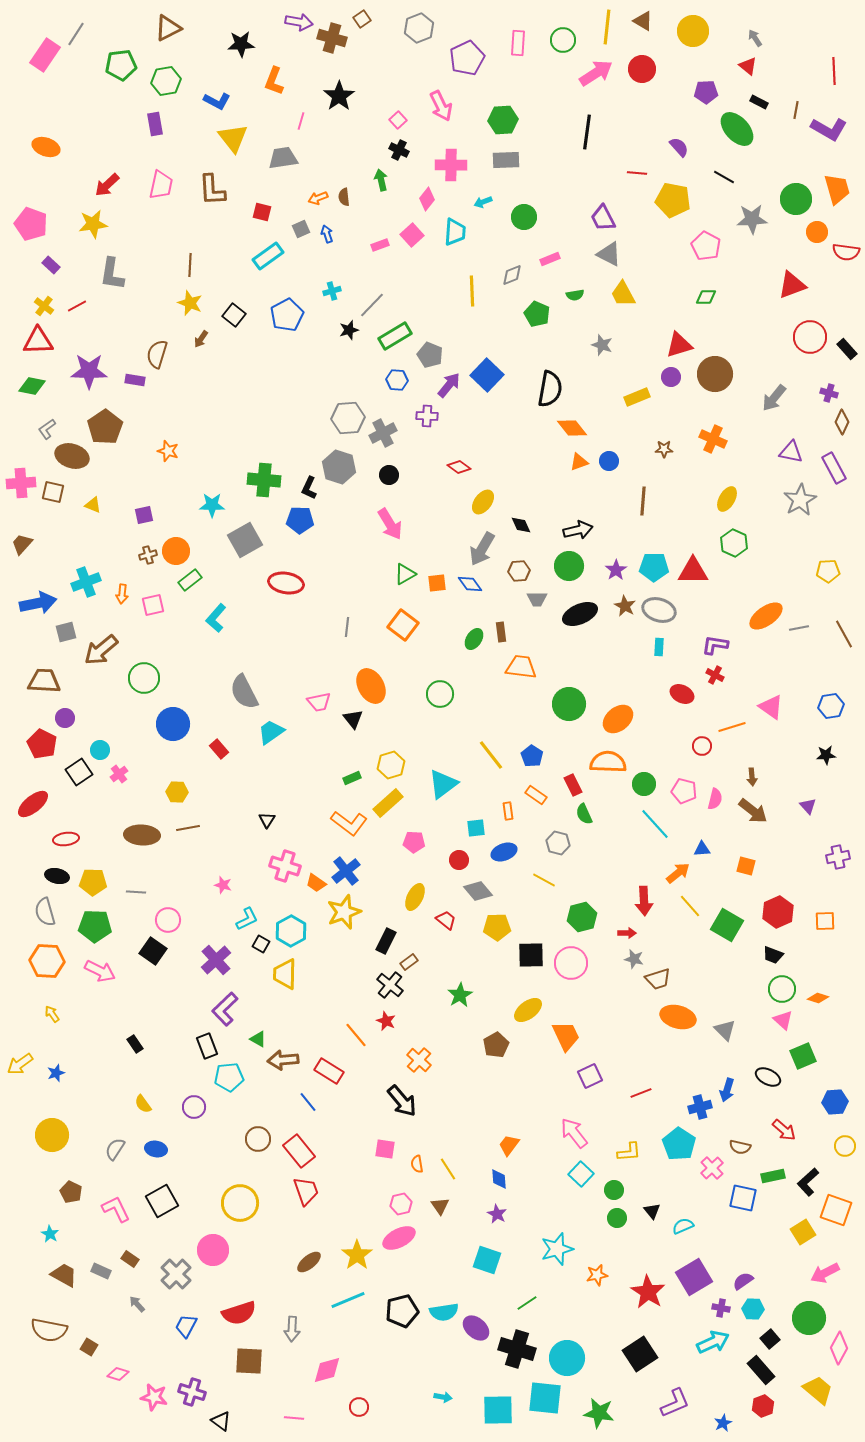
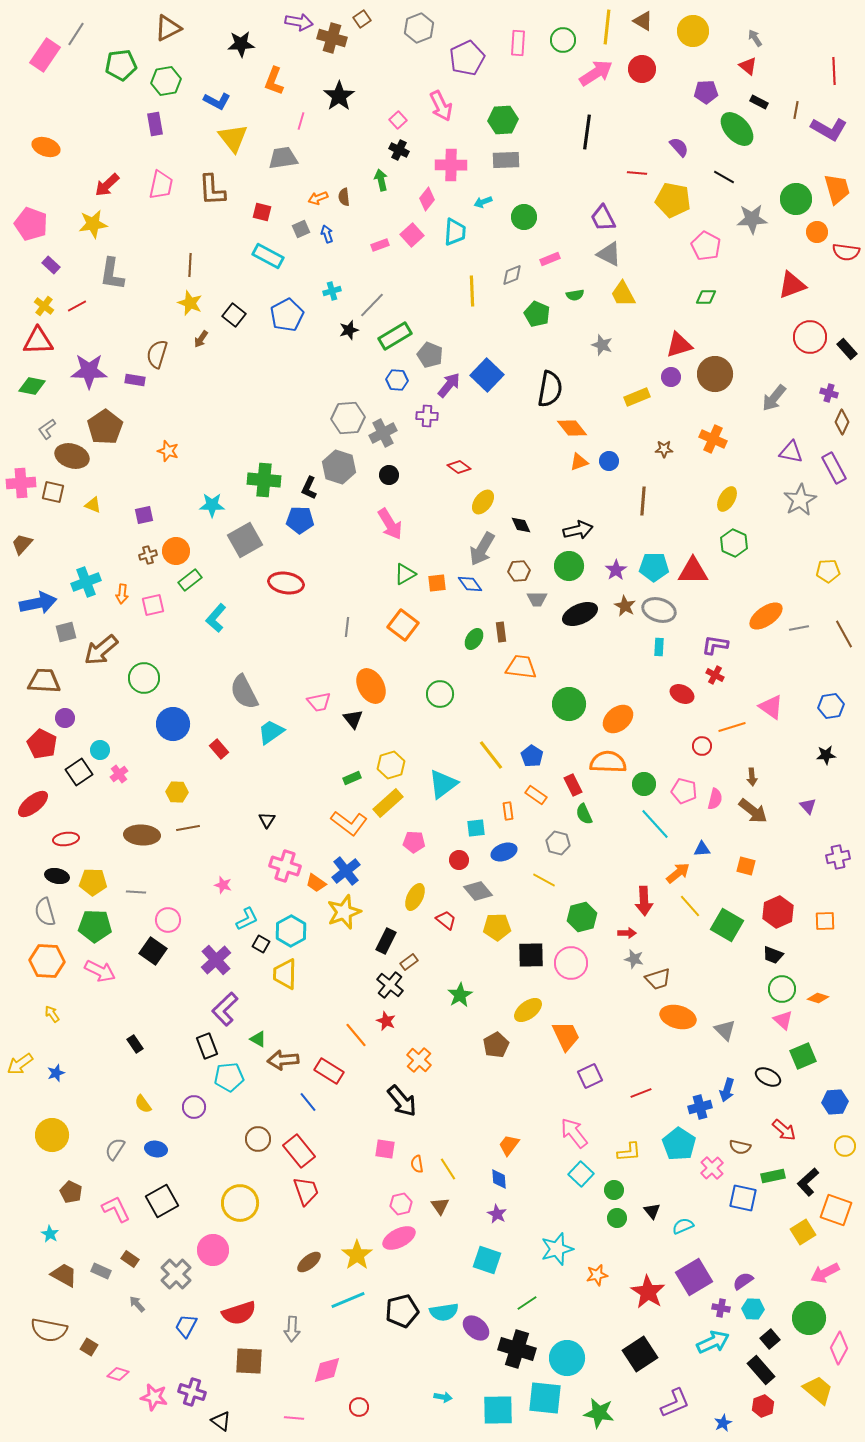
cyan rectangle at (268, 256): rotated 64 degrees clockwise
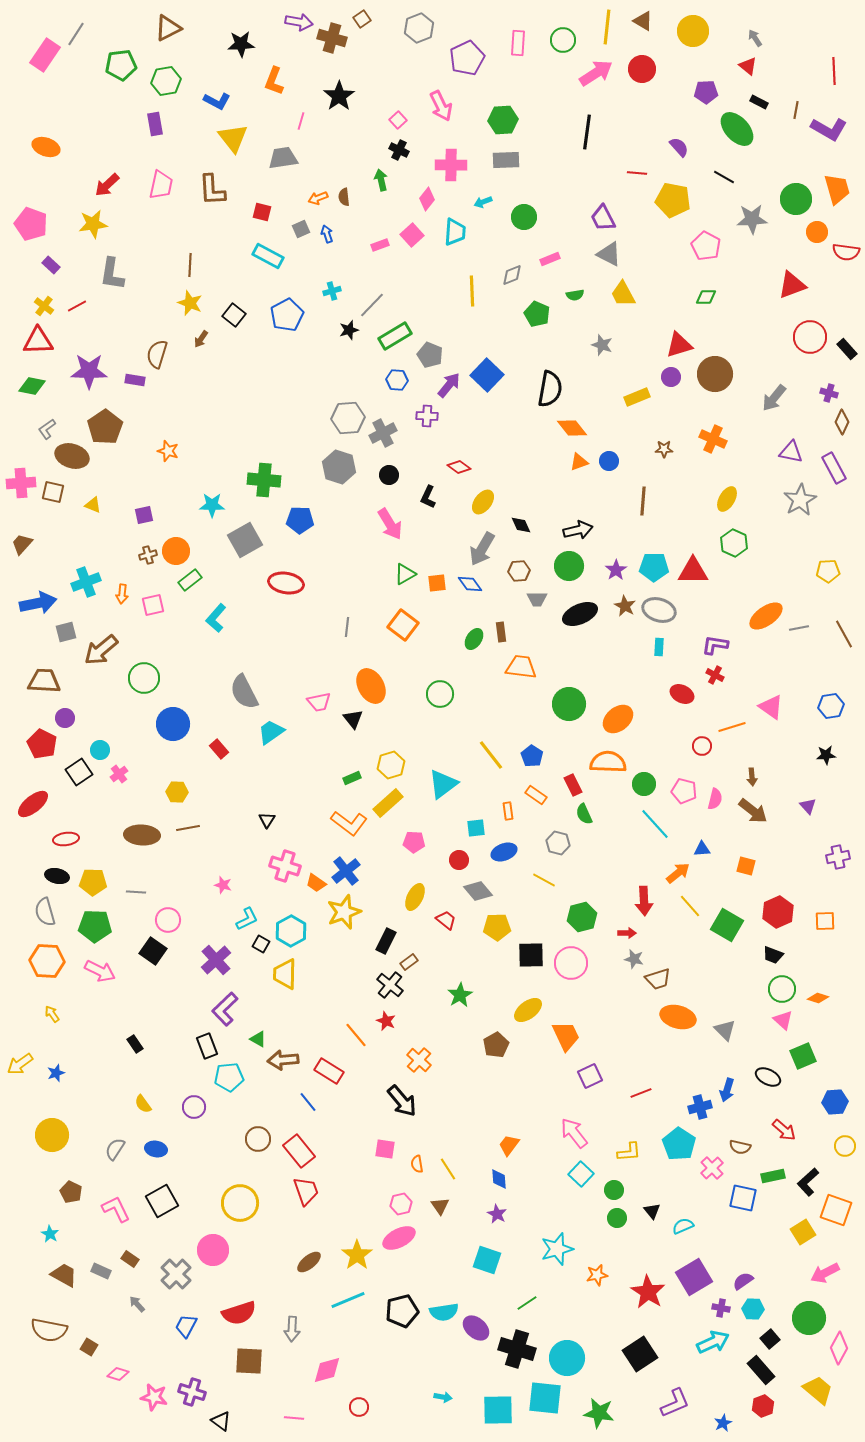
black L-shape at (309, 488): moved 119 px right, 9 px down
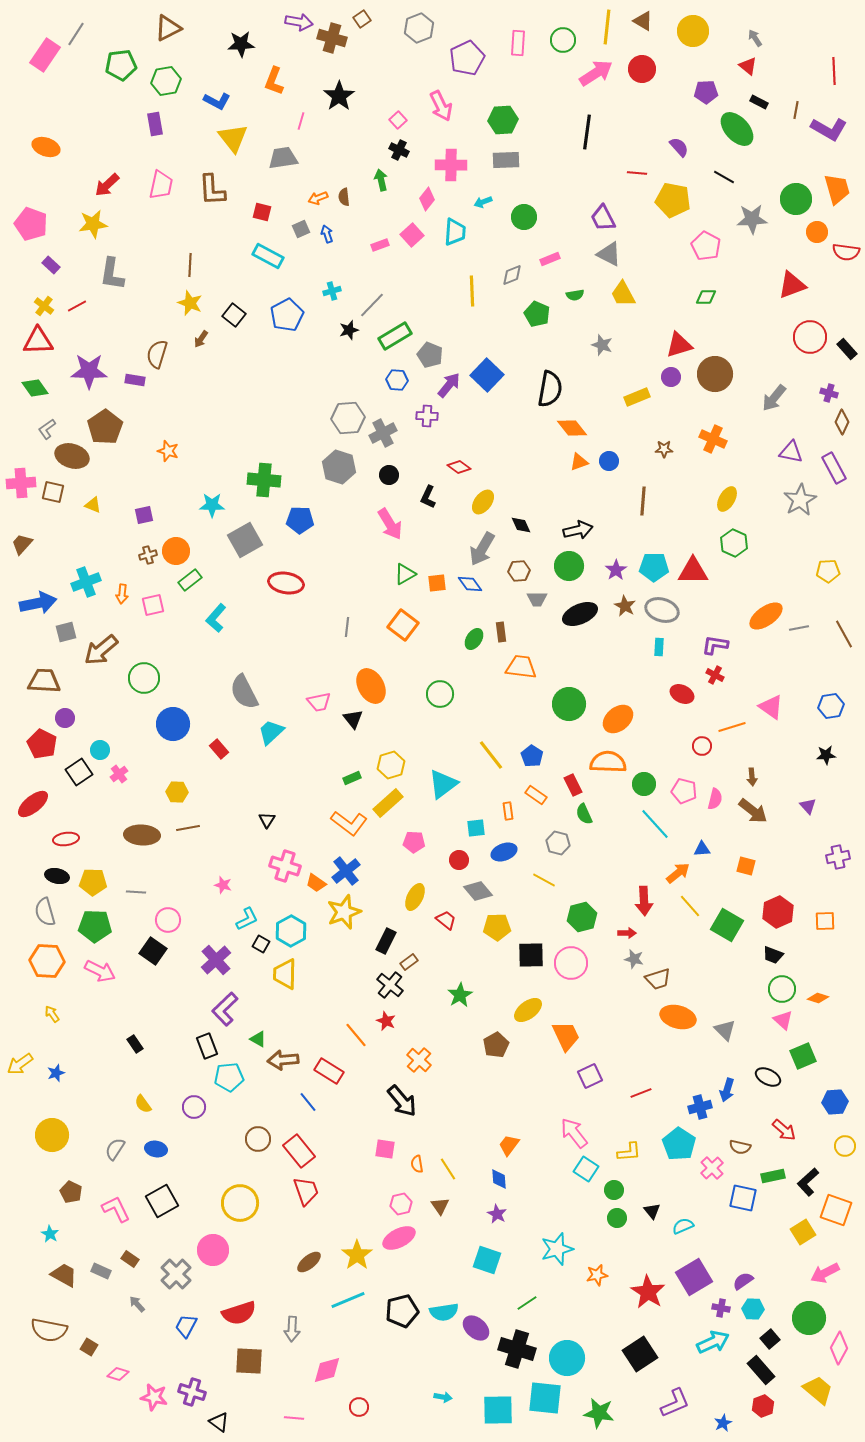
green diamond at (32, 386): moved 3 px right, 2 px down; rotated 44 degrees clockwise
gray ellipse at (659, 610): moved 3 px right
cyan trapezoid at (271, 732): rotated 8 degrees counterclockwise
cyan square at (581, 1174): moved 5 px right, 5 px up; rotated 10 degrees counterclockwise
black triangle at (221, 1421): moved 2 px left, 1 px down
